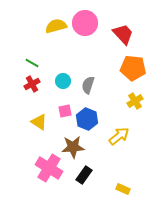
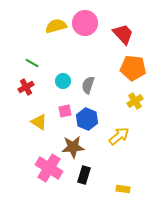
red cross: moved 6 px left, 3 px down
black rectangle: rotated 18 degrees counterclockwise
yellow rectangle: rotated 16 degrees counterclockwise
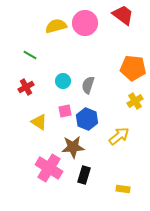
red trapezoid: moved 19 px up; rotated 10 degrees counterclockwise
green line: moved 2 px left, 8 px up
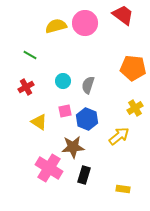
yellow cross: moved 7 px down
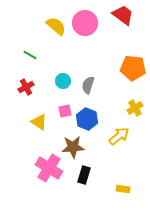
yellow semicircle: rotated 55 degrees clockwise
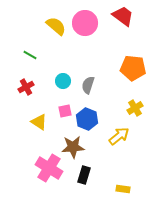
red trapezoid: moved 1 px down
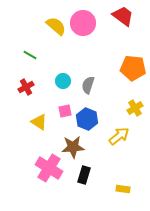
pink circle: moved 2 px left
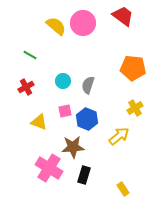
yellow triangle: rotated 12 degrees counterclockwise
yellow rectangle: rotated 48 degrees clockwise
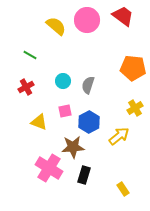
pink circle: moved 4 px right, 3 px up
blue hexagon: moved 2 px right, 3 px down; rotated 10 degrees clockwise
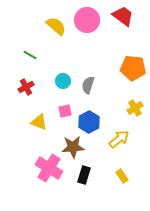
yellow arrow: moved 3 px down
yellow rectangle: moved 1 px left, 13 px up
